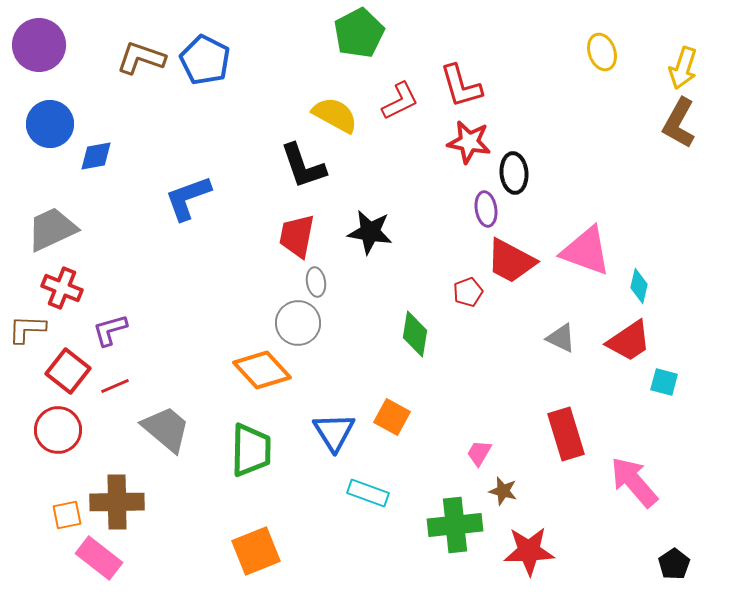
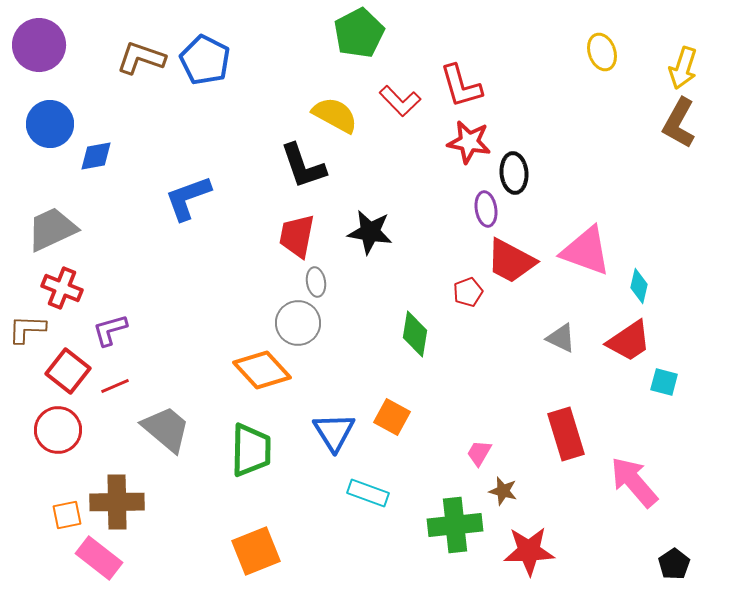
red L-shape at (400, 101): rotated 72 degrees clockwise
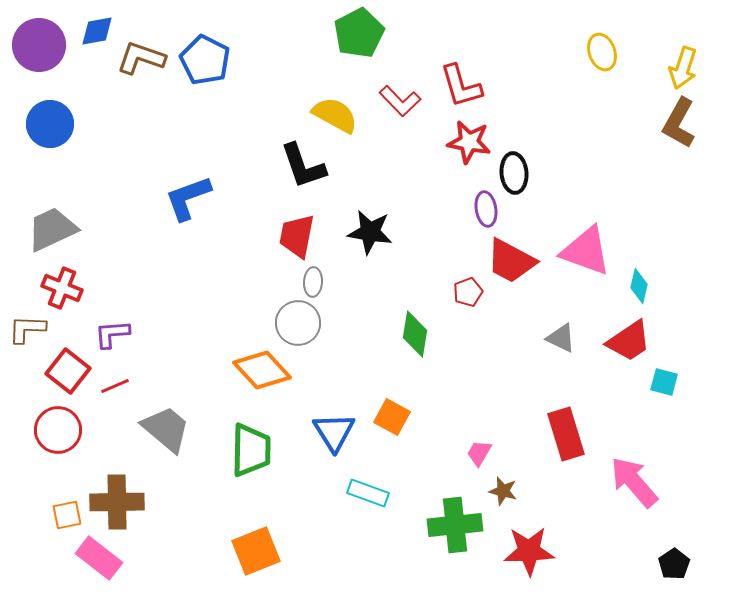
blue diamond at (96, 156): moved 1 px right, 125 px up
gray ellipse at (316, 282): moved 3 px left; rotated 12 degrees clockwise
purple L-shape at (110, 330): moved 2 px right, 4 px down; rotated 12 degrees clockwise
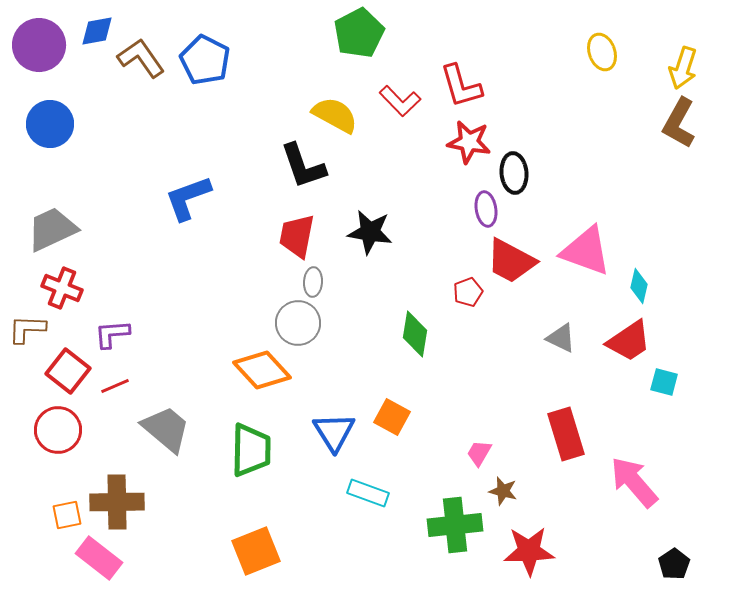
brown L-shape at (141, 58): rotated 36 degrees clockwise
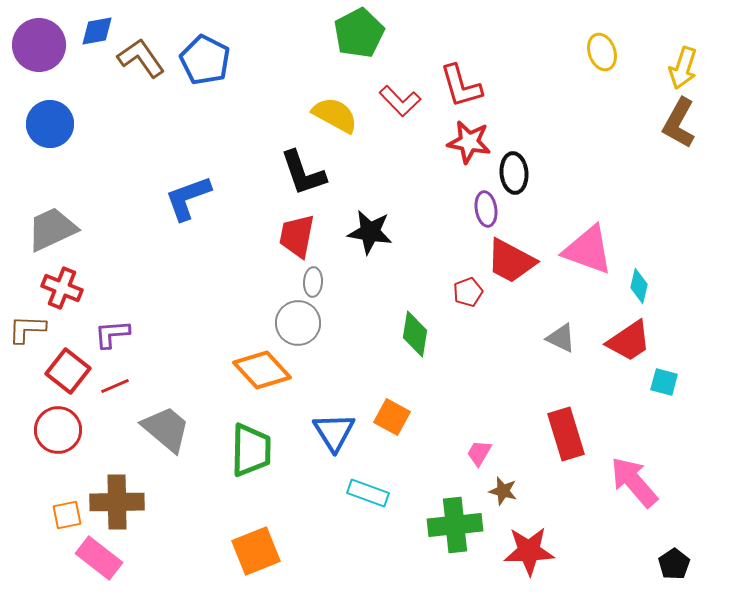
black L-shape at (303, 166): moved 7 px down
pink triangle at (586, 251): moved 2 px right, 1 px up
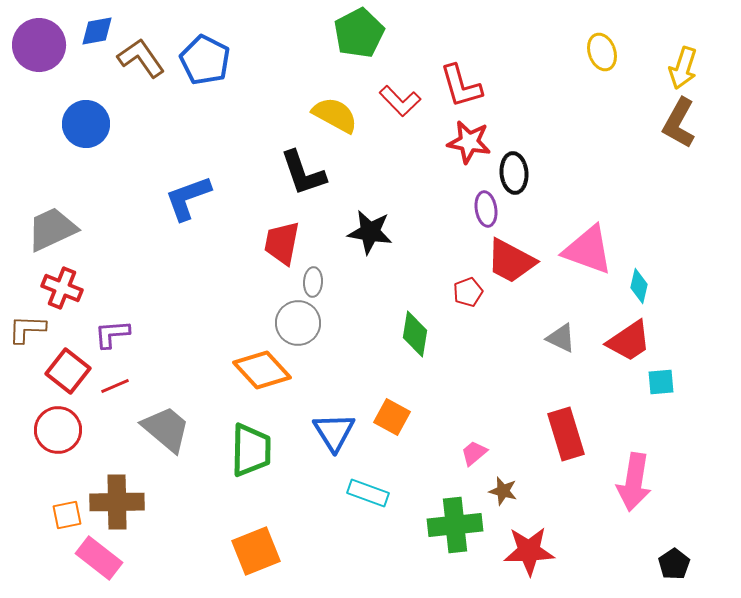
blue circle at (50, 124): moved 36 px right
red trapezoid at (297, 236): moved 15 px left, 7 px down
cyan square at (664, 382): moved 3 px left; rotated 20 degrees counterclockwise
pink trapezoid at (479, 453): moved 5 px left; rotated 20 degrees clockwise
pink arrow at (634, 482): rotated 130 degrees counterclockwise
